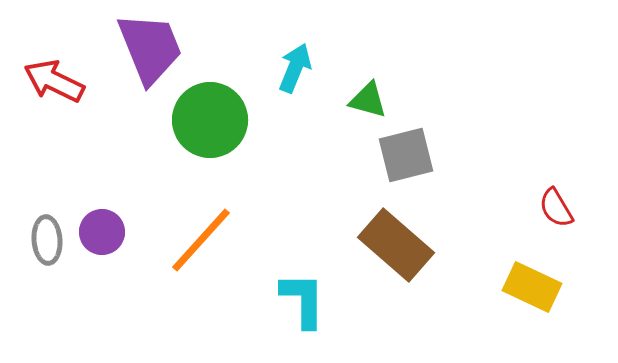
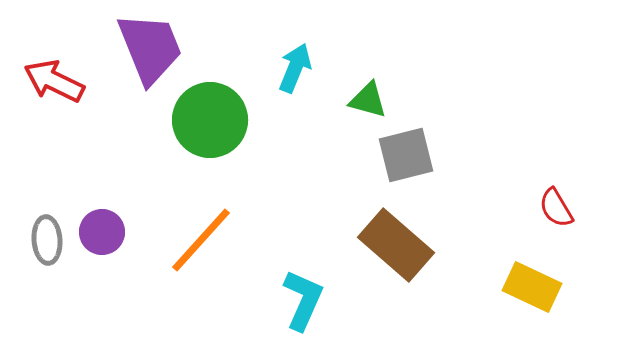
cyan L-shape: rotated 24 degrees clockwise
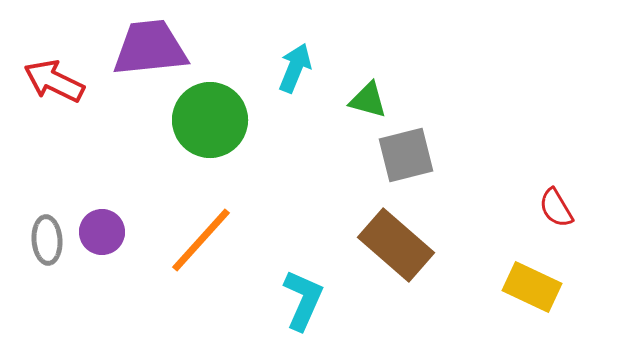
purple trapezoid: rotated 74 degrees counterclockwise
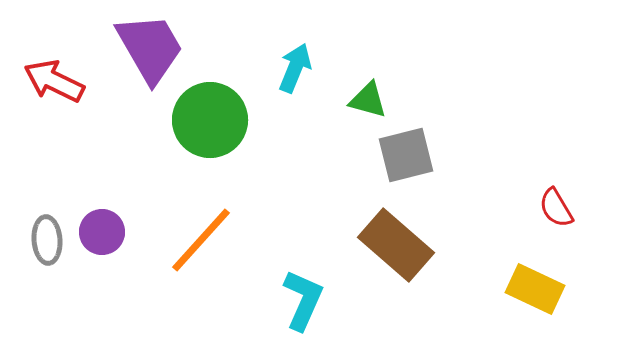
purple trapezoid: rotated 66 degrees clockwise
yellow rectangle: moved 3 px right, 2 px down
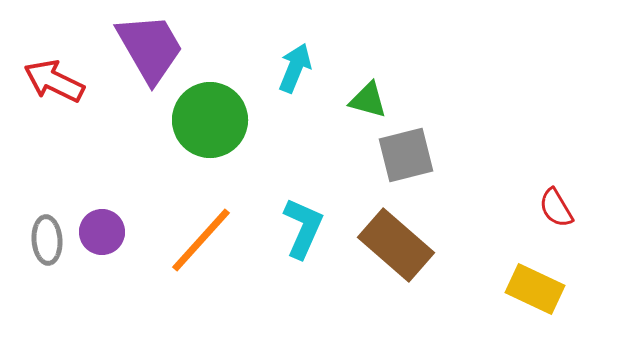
cyan L-shape: moved 72 px up
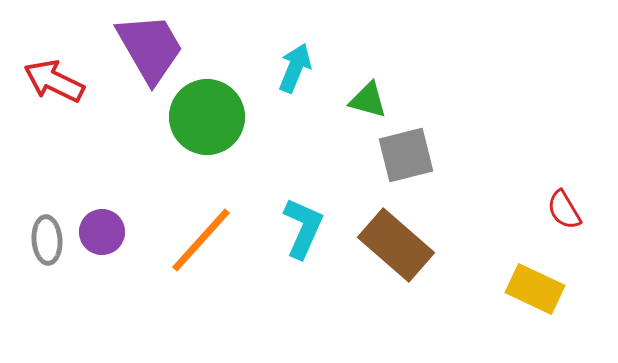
green circle: moved 3 px left, 3 px up
red semicircle: moved 8 px right, 2 px down
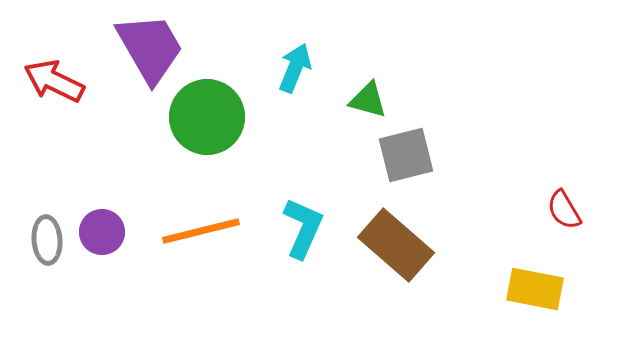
orange line: moved 9 px up; rotated 34 degrees clockwise
yellow rectangle: rotated 14 degrees counterclockwise
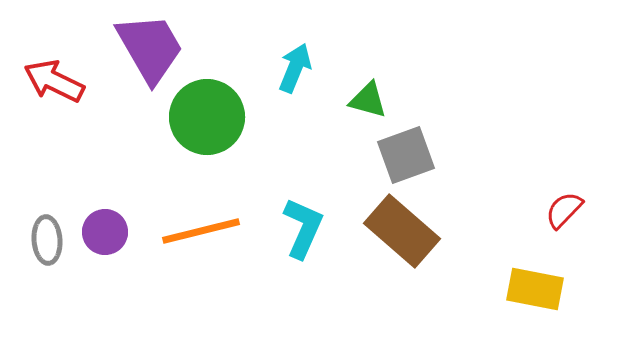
gray square: rotated 6 degrees counterclockwise
red semicircle: rotated 75 degrees clockwise
purple circle: moved 3 px right
brown rectangle: moved 6 px right, 14 px up
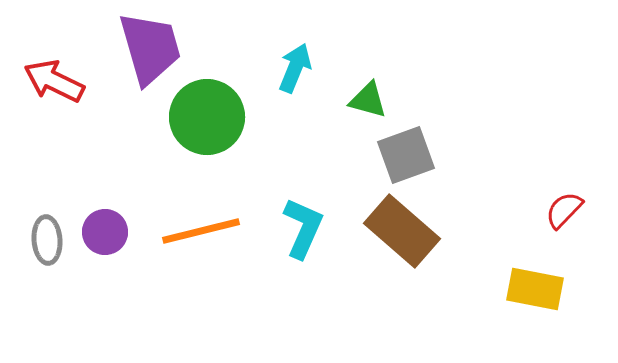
purple trapezoid: rotated 14 degrees clockwise
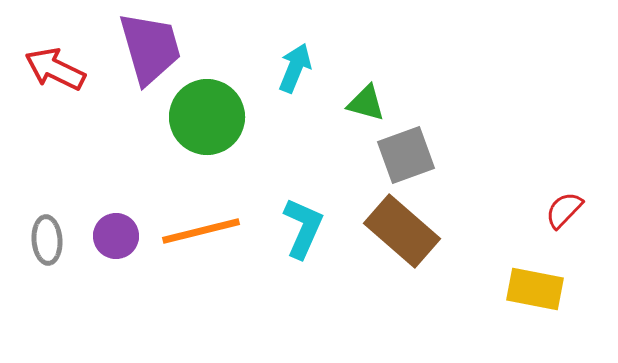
red arrow: moved 1 px right, 12 px up
green triangle: moved 2 px left, 3 px down
purple circle: moved 11 px right, 4 px down
